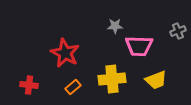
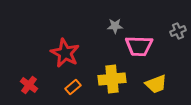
yellow trapezoid: moved 4 px down
red cross: rotated 30 degrees clockwise
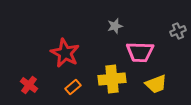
gray star: rotated 14 degrees counterclockwise
pink trapezoid: moved 1 px right, 6 px down
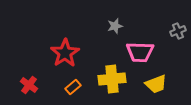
red star: rotated 12 degrees clockwise
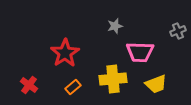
yellow cross: moved 1 px right
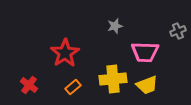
pink trapezoid: moved 5 px right
yellow trapezoid: moved 9 px left, 1 px down
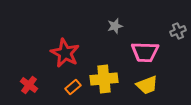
red star: rotated 12 degrees counterclockwise
yellow cross: moved 9 px left
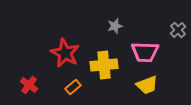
gray cross: moved 1 px up; rotated 21 degrees counterclockwise
yellow cross: moved 14 px up
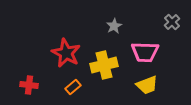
gray star: moved 1 px left; rotated 14 degrees counterclockwise
gray cross: moved 6 px left, 8 px up
red star: moved 1 px right
yellow cross: rotated 8 degrees counterclockwise
red cross: rotated 30 degrees counterclockwise
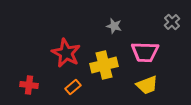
gray star: rotated 28 degrees counterclockwise
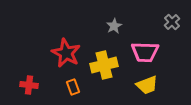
gray star: rotated 28 degrees clockwise
orange rectangle: rotated 70 degrees counterclockwise
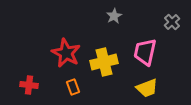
gray star: moved 10 px up
pink trapezoid: rotated 100 degrees clockwise
yellow cross: moved 3 px up
yellow trapezoid: moved 3 px down
